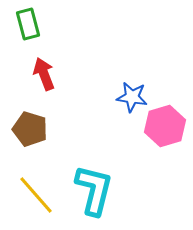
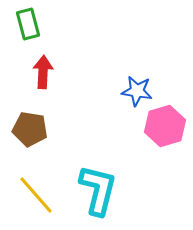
red arrow: moved 1 px left, 2 px up; rotated 24 degrees clockwise
blue star: moved 5 px right, 6 px up
brown pentagon: rotated 8 degrees counterclockwise
cyan L-shape: moved 4 px right
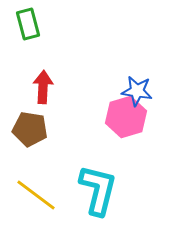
red arrow: moved 15 px down
pink hexagon: moved 39 px left, 9 px up
yellow line: rotated 12 degrees counterclockwise
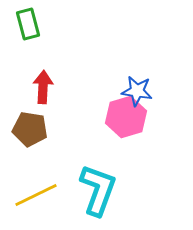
cyan L-shape: rotated 6 degrees clockwise
yellow line: rotated 63 degrees counterclockwise
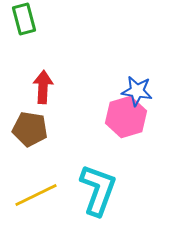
green rectangle: moved 4 px left, 5 px up
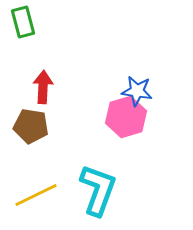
green rectangle: moved 1 px left, 3 px down
brown pentagon: moved 1 px right, 3 px up
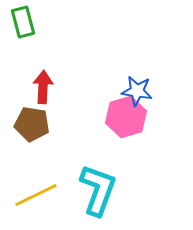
brown pentagon: moved 1 px right, 2 px up
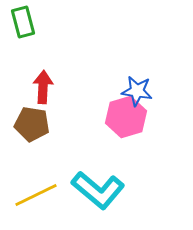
cyan L-shape: rotated 110 degrees clockwise
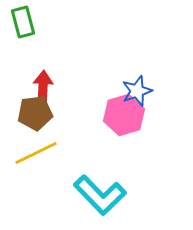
blue star: rotated 28 degrees counterclockwise
pink hexagon: moved 2 px left, 2 px up
brown pentagon: moved 3 px right, 11 px up; rotated 16 degrees counterclockwise
cyan L-shape: moved 2 px right, 5 px down; rotated 6 degrees clockwise
yellow line: moved 42 px up
